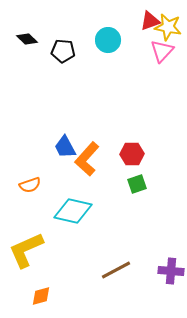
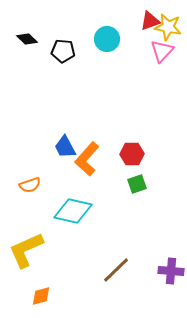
cyan circle: moved 1 px left, 1 px up
brown line: rotated 16 degrees counterclockwise
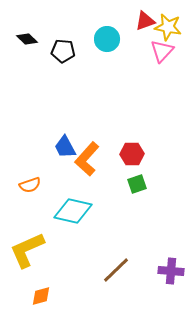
red triangle: moved 5 px left
yellow L-shape: moved 1 px right
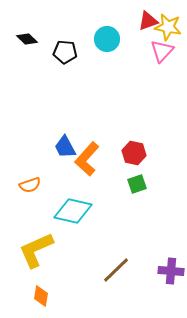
red triangle: moved 3 px right
black pentagon: moved 2 px right, 1 px down
red hexagon: moved 2 px right, 1 px up; rotated 15 degrees clockwise
yellow L-shape: moved 9 px right
orange diamond: rotated 65 degrees counterclockwise
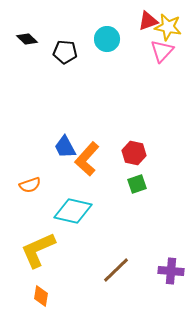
yellow L-shape: moved 2 px right
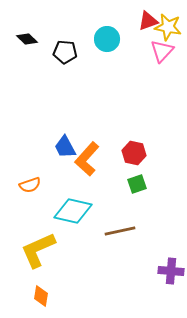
brown line: moved 4 px right, 39 px up; rotated 32 degrees clockwise
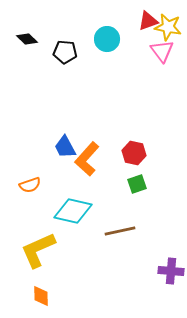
pink triangle: rotated 20 degrees counterclockwise
orange diamond: rotated 10 degrees counterclockwise
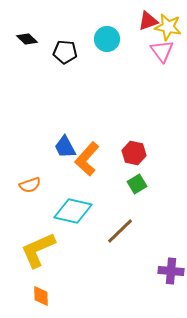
green square: rotated 12 degrees counterclockwise
brown line: rotated 32 degrees counterclockwise
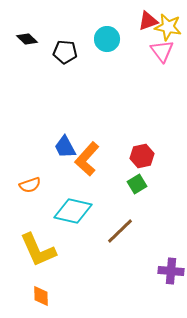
red hexagon: moved 8 px right, 3 px down; rotated 25 degrees counterclockwise
yellow L-shape: rotated 90 degrees counterclockwise
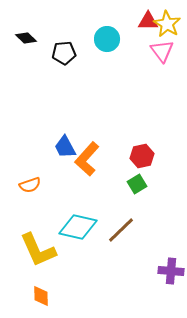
red triangle: rotated 20 degrees clockwise
yellow star: moved 1 px left, 3 px up; rotated 20 degrees clockwise
black diamond: moved 1 px left, 1 px up
black pentagon: moved 1 px left, 1 px down; rotated 10 degrees counterclockwise
cyan diamond: moved 5 px right, 16 px down
brown line: moved 1 px right, 1 px up
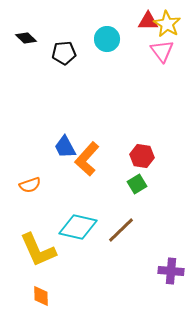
red hexagon: rotated 20 degrees clockwise
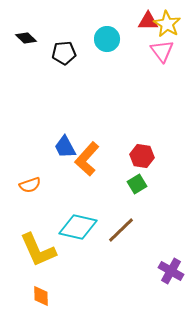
purple cross: rotated 25 degrees clockwise
